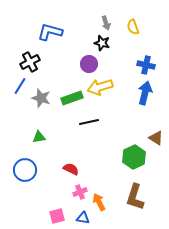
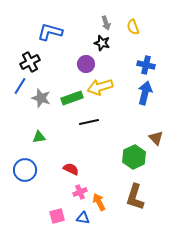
purple circle: moved 3 px left
brown triangle: rotated 14 degrees clockwise
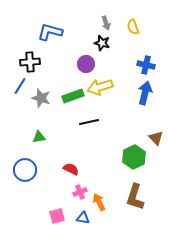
black cross: rotated 24 degrees clockwise
green rectangle: moved 1 px right, 2 px up
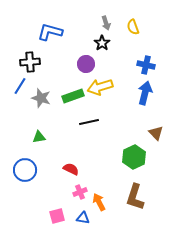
black star: rotated 21 degrees clockwise
brown triangle: moved 5 px up
